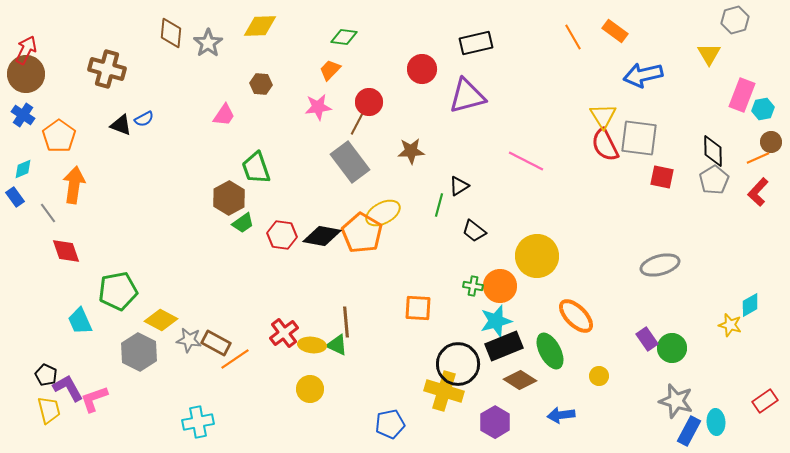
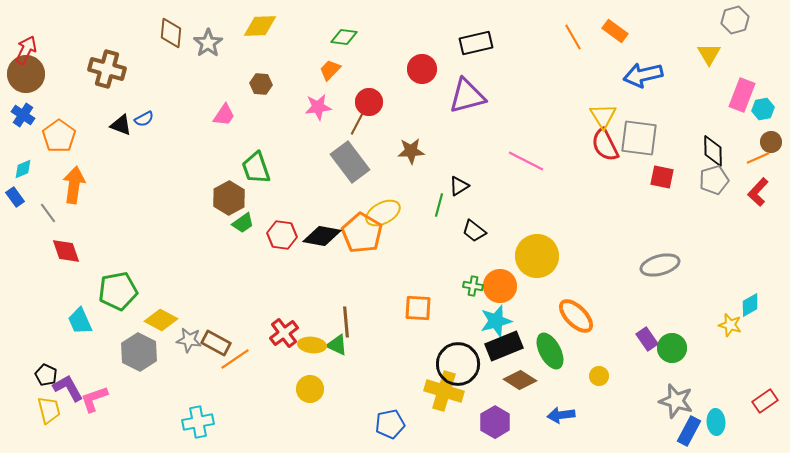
gray pentagon at (714, 180): rotated 16 degrees clockwise
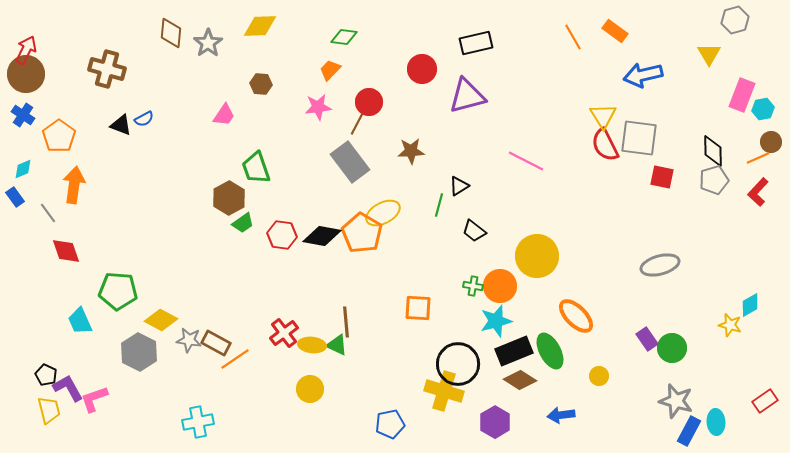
green pentagon at (118, 291): rotated 15 degrees clockwise
black rectangle at (504, 346): moved 10 px right, 5 px down
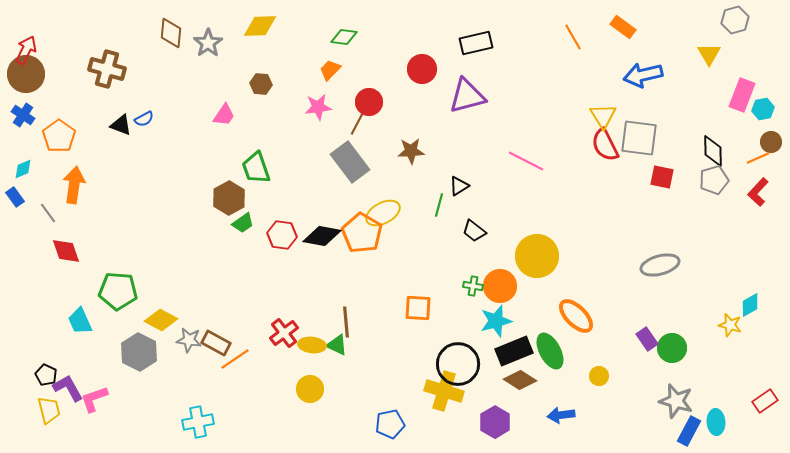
orange rectangle at (615, 31): moved 8 px right, 4 px up
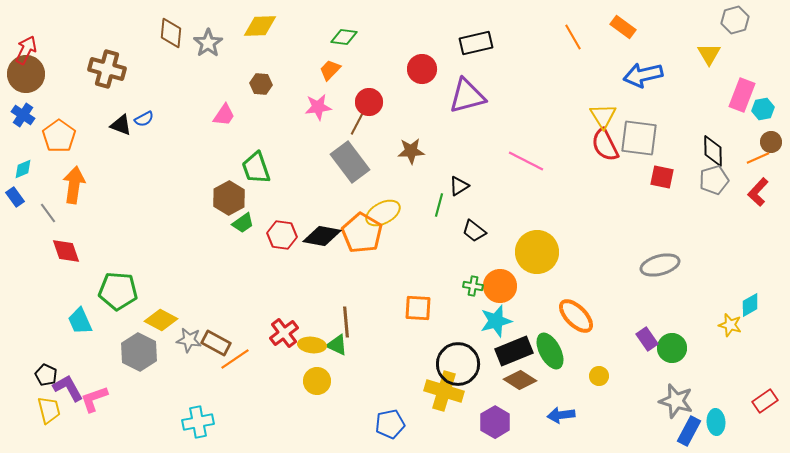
yellow circle at (537, 256): moved 4 px up
yellow circle at (310, 389): moved 7 px right, 8 px up
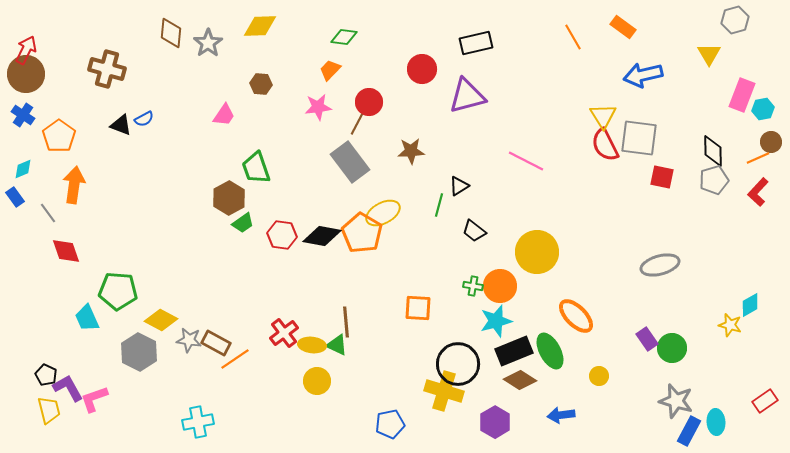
cyan trapezoid at (80, 321): moved 7 px right, 3 px up
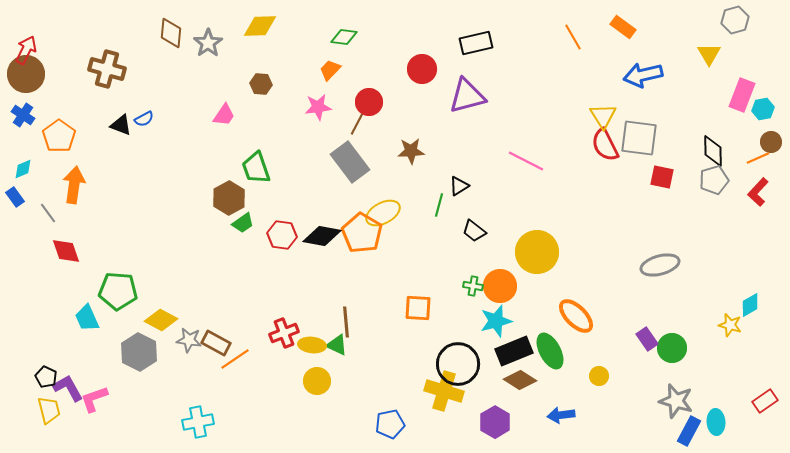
red cross at (284, 333): rotated 16 degrees clockwise
black pentagon at (46, 375): moved 2 px down
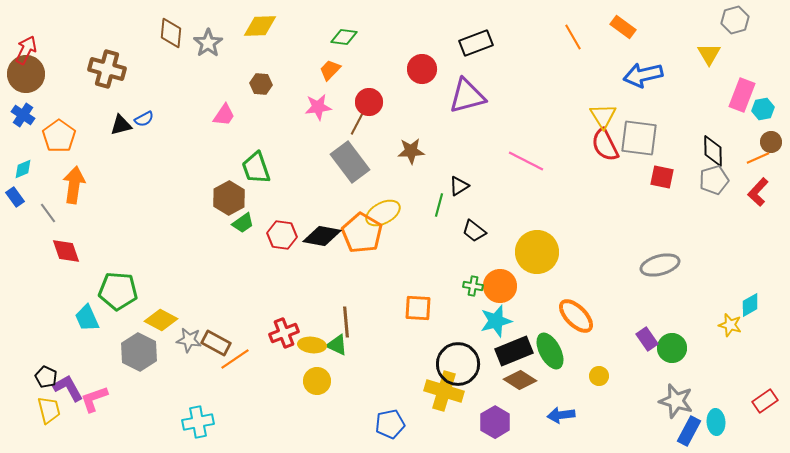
black rectangle at (476, 43): rotated 8 degrees counterclockwise
black triangle at (121, 125): rotated 35 degrees counterclockwise
